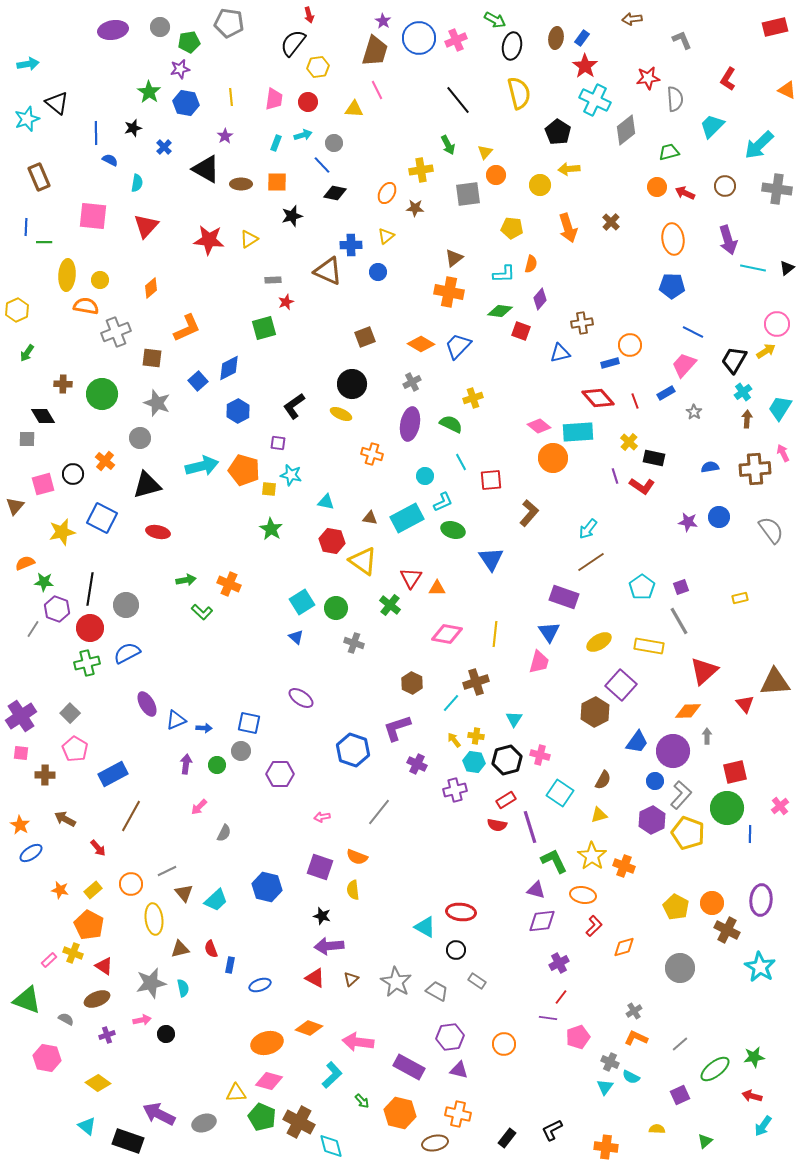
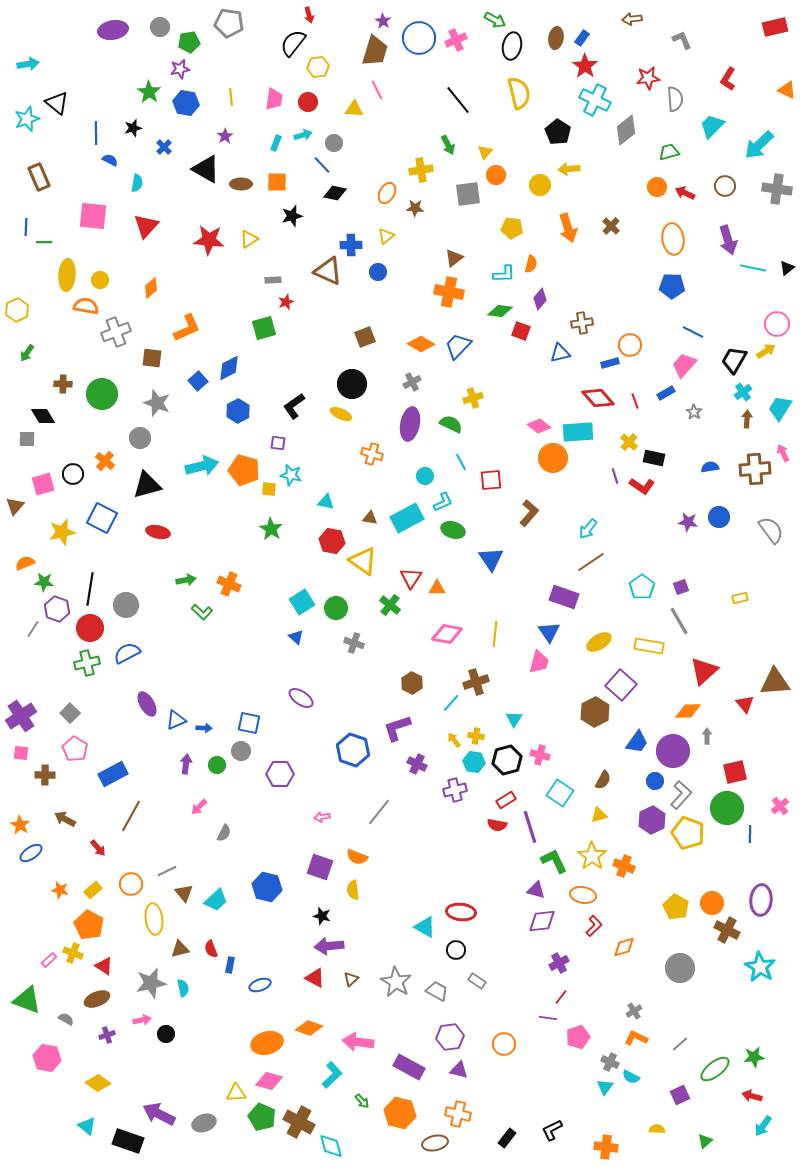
brown cross at (611, 222): moved 4 px down
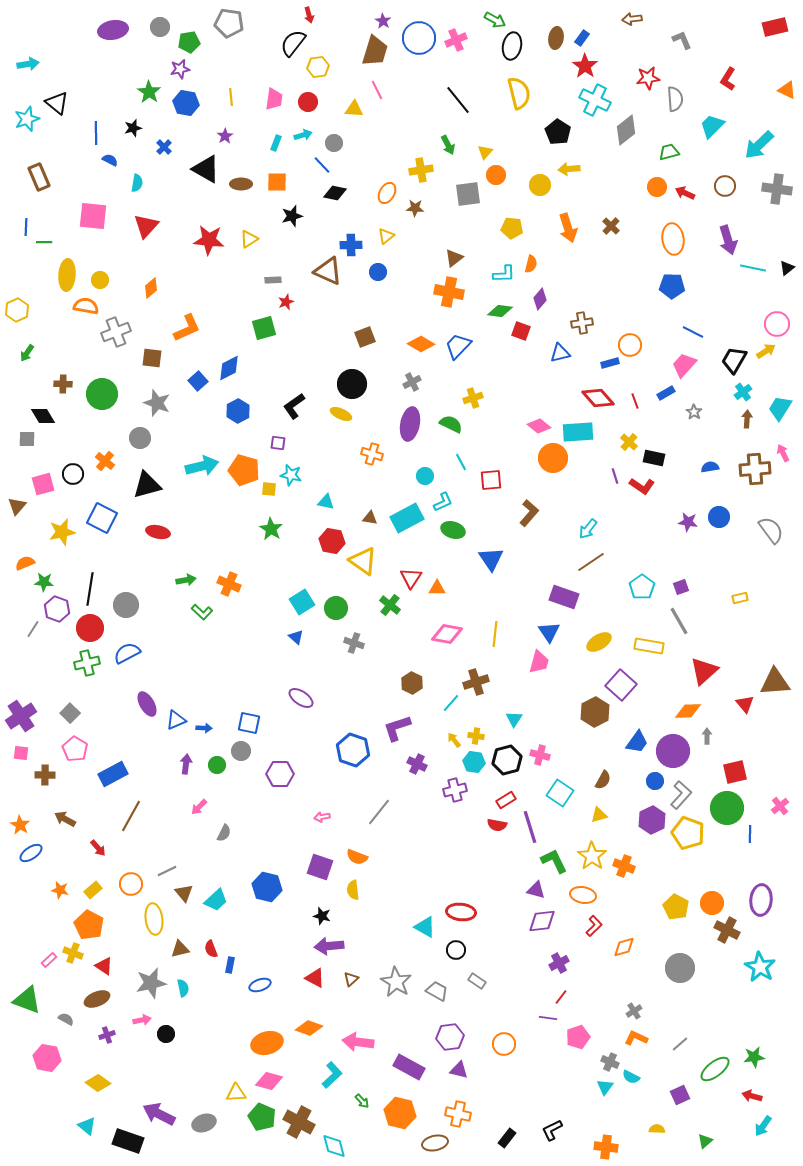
brown triangle at (15, 506): moved 2 px right
cyan diamond at (331, 1146): moved 3 px right
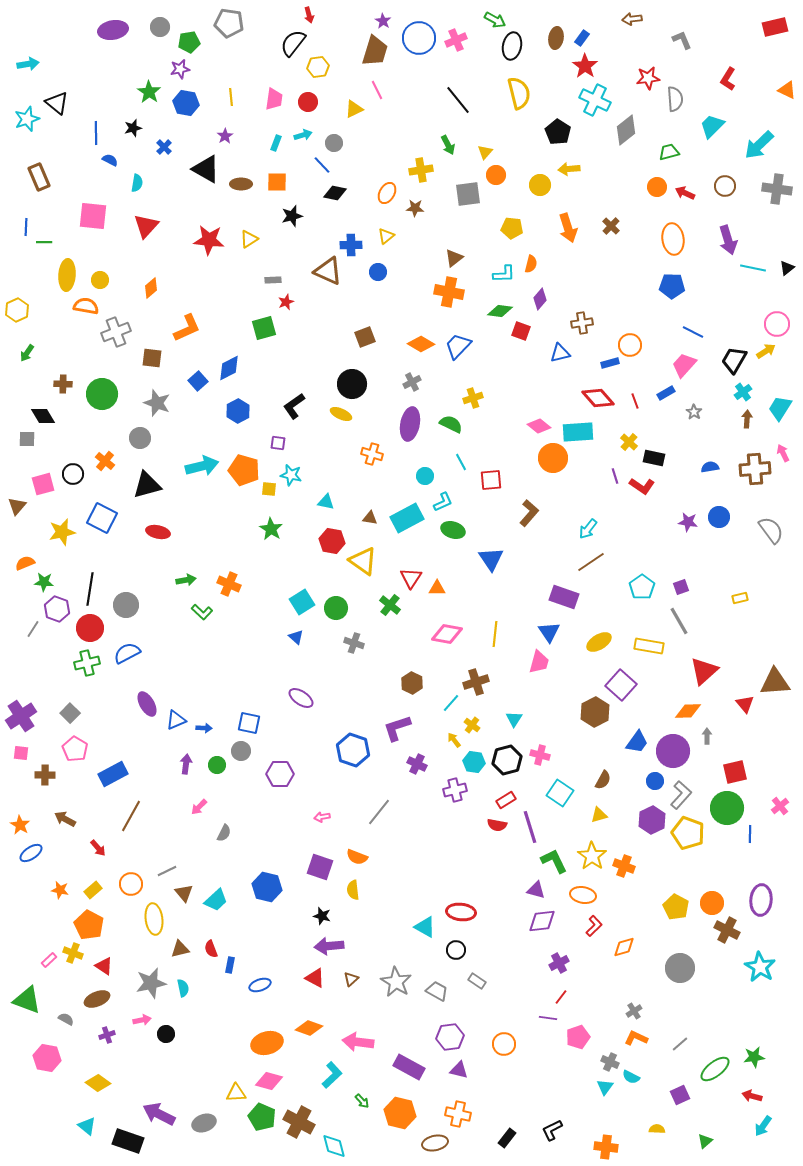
yellow triangle at (354, 109): rotated 30 degrees counterclockwise
yellow cross at (476, 736): moved 4 px left, 11 px up; rotated 28 degrees clockwise
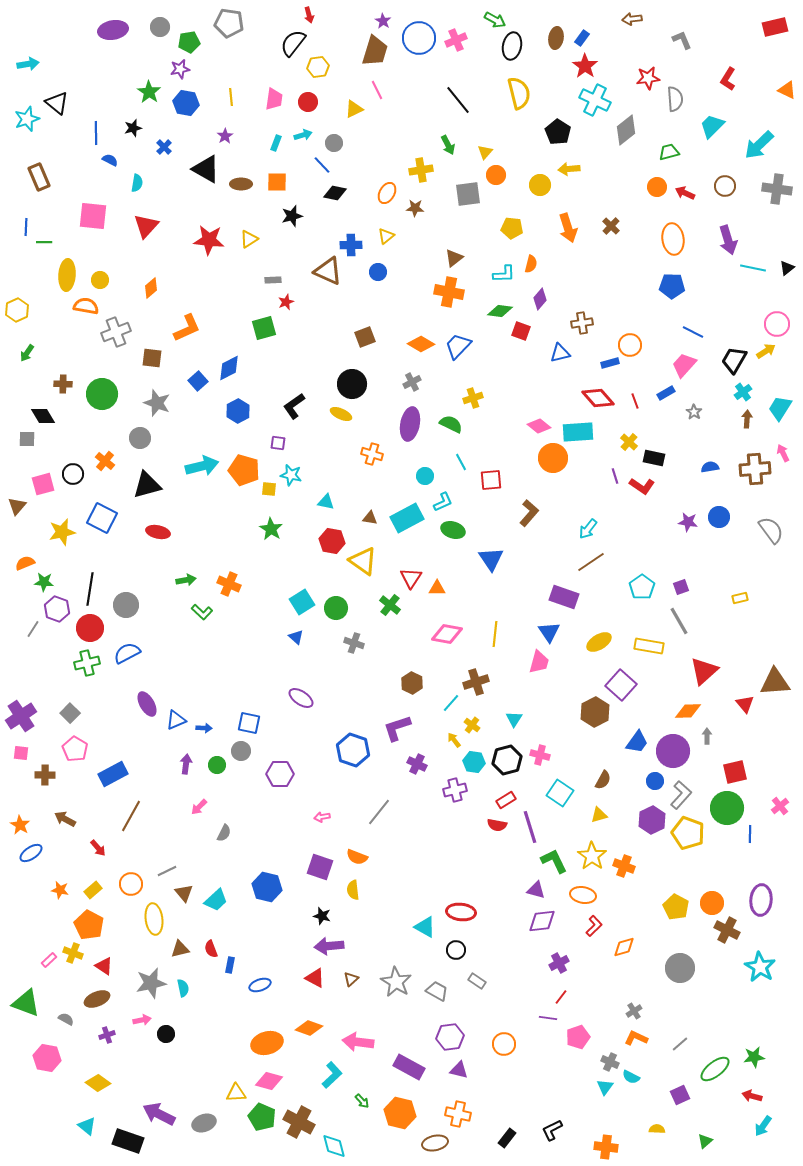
green triangle at (27, 1000): moved 1 px left, 3 px down
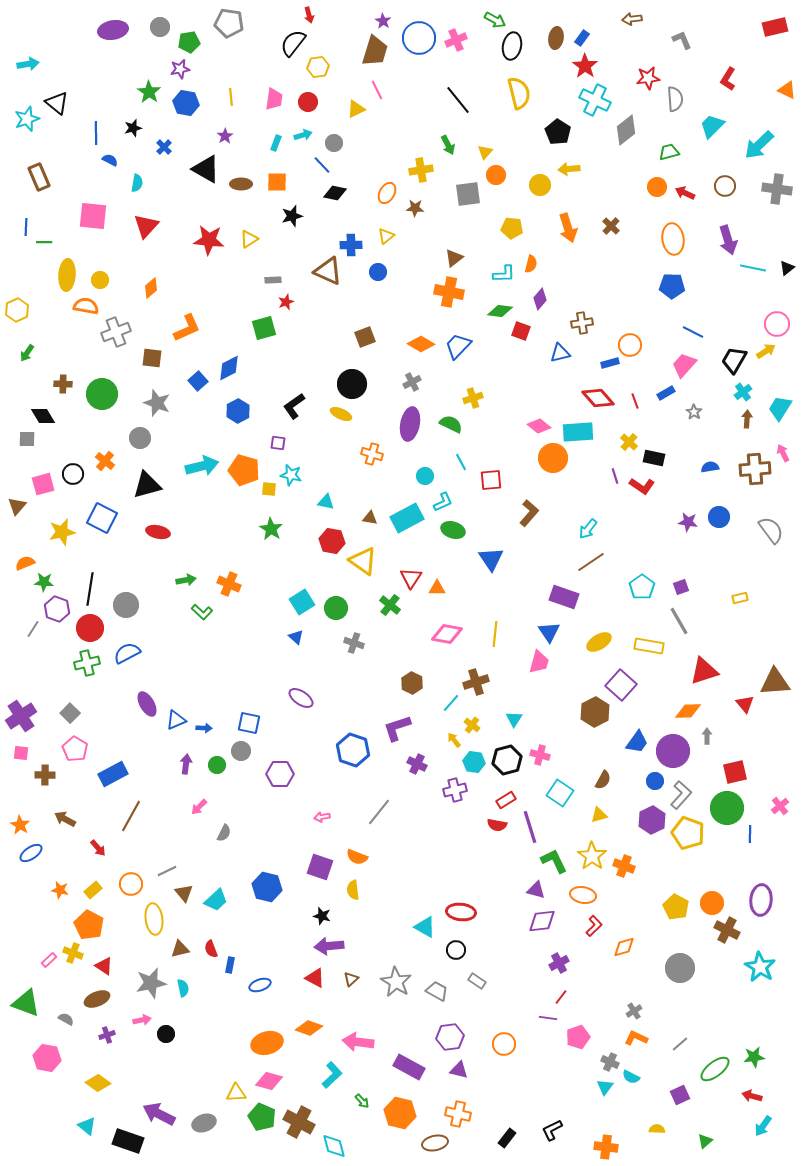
yellow triangle at (354, 109): moved 2 px right
red triangle at (704, 671): rotated 24 degrees clockwise
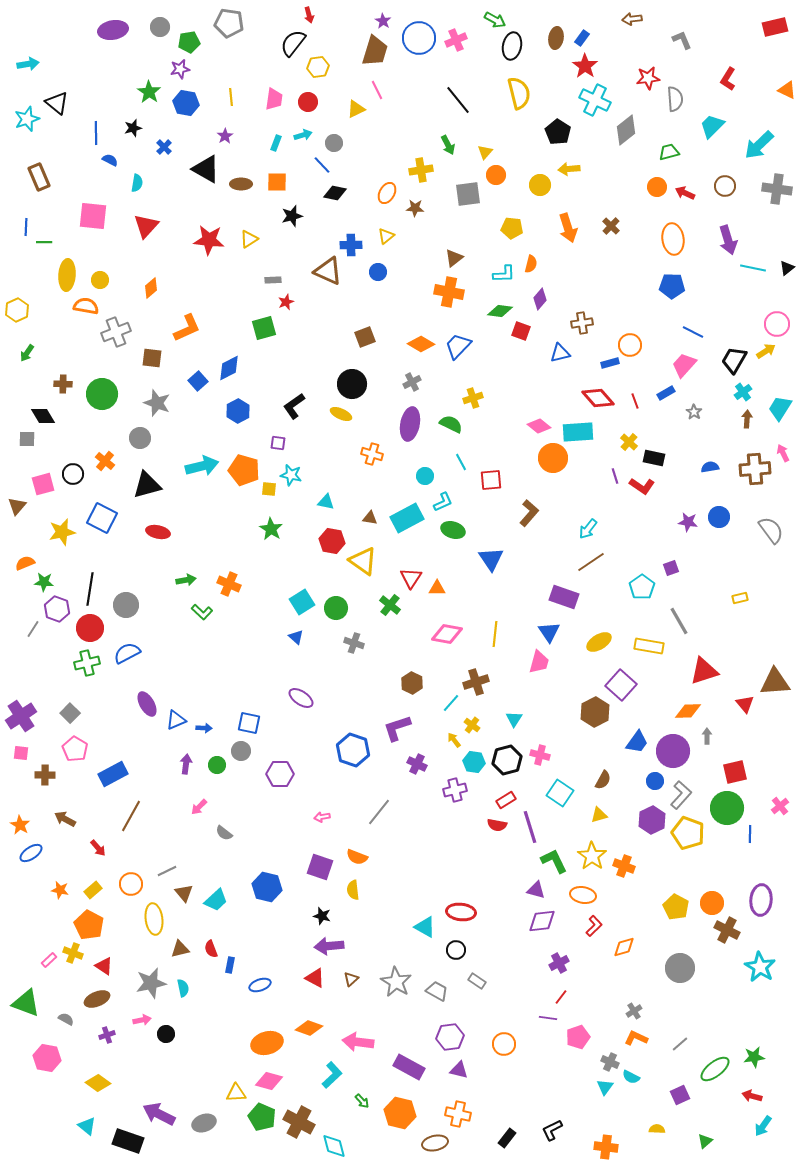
purple square at (681, 587): moved 10 px left, 19 px up
gray semicircle at (224, 833): rotated 102 degrees clockwise
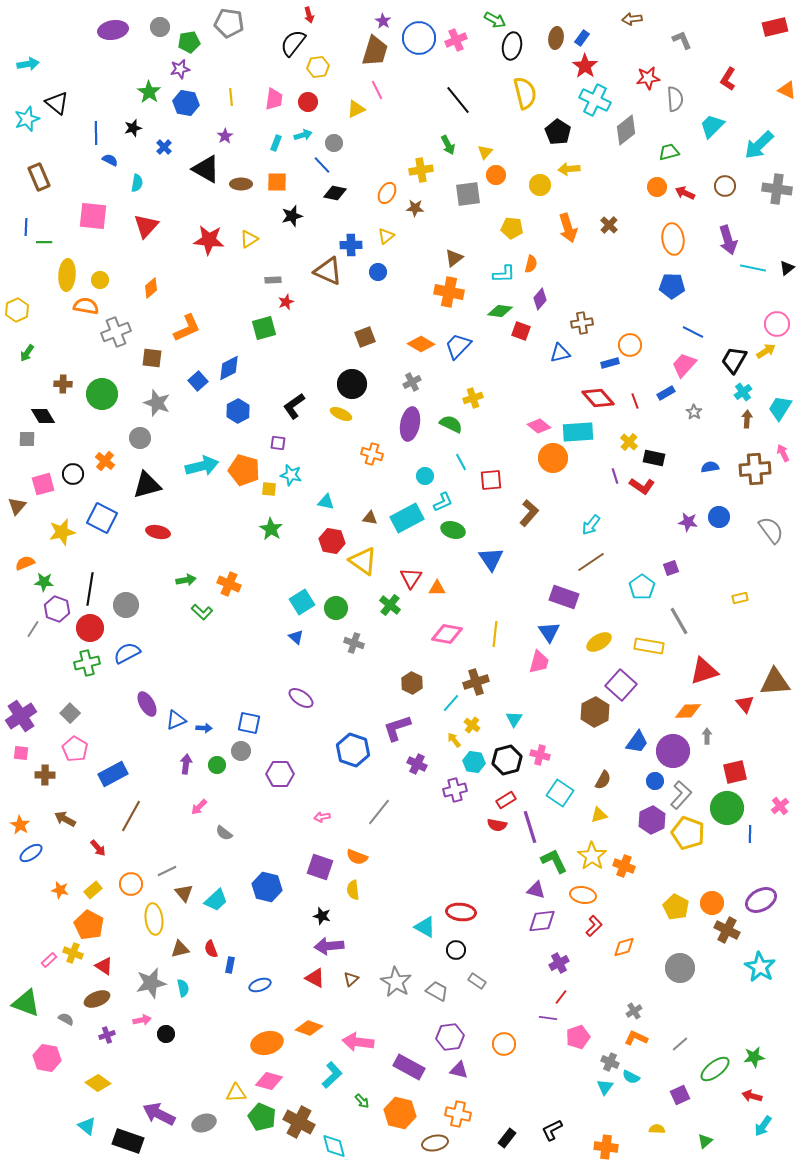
yellow semicircle at (519, 93): moved 6 px right
brown cross at (611, 226): moved 2 px left, 1 px up
cyan arrow at (588, 529): moved 3 px right, 4 px up
purple ellipse at (761, 900): rotated 56 degrees clockwise
